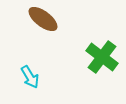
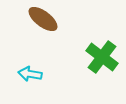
cyan arrow: moved 3 px up; rotated 130 degrees clockwise
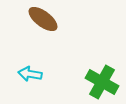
green cross: moved 25 px down; rotated 8 degrees counterclockwise
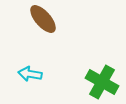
brown ellipse: rotated 12 degrees clockwise
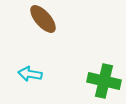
green cross: moved 2 px right, 1 px up; rotated 16 degrees counterclockwise
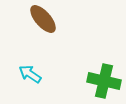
cyan arrow: rotated 25 degrees clockwise
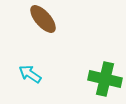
green cross: moved 1 px right, 2 px up
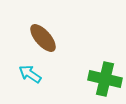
brown ellipse: moved 19 px down
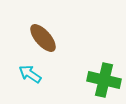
green cross: moved 1 px left, 1 px down
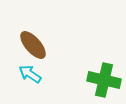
brown ellipse: moved 10 px left, 7 px down
